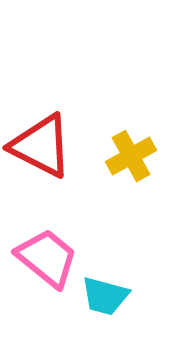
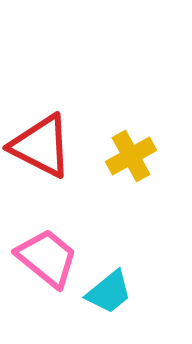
cyan trapezoid: moved 4 px right, 4 px up; rotated 54 degrees counterclockwise
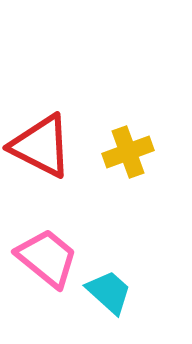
yellow cross: moved 3 px left, 4 px up; rotated 9 degrees clockwise
cyan trapezoid: rotated 99 degrees counterclockwise
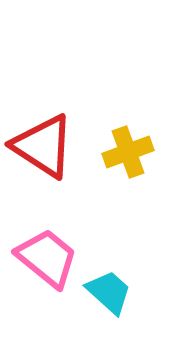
red triangle: moved 2 px right; rotated 6 degrees clockwise
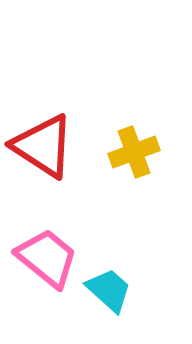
yellow cross: moved 6 px right
cyan trapezoid: moved 2 px up
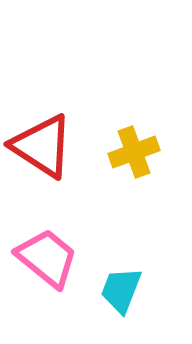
red triangle: moved 1 px left
cyan trapezoid: moved 12 px right; rotated 111 degrees counterclockwise
